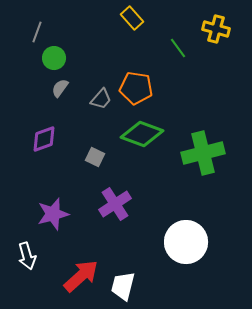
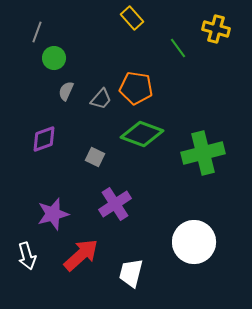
gray semicircle: moved 6 px right, 3 px down; rotated 12 degrees counterclockwise
white circle: moved 8 px right
red arrow: moved 21 px up
white trapezoid: moved 8 px right, 13 px up
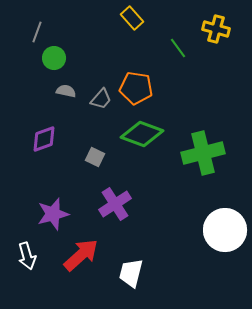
gray semicircle: rotated 78 degrees clockwise
white circle: moved 31 px right, 12 px up
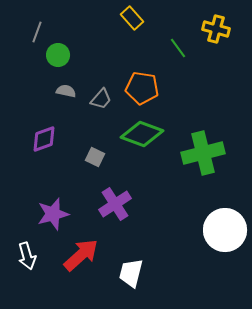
green circle: moved 4 px right, 3 px up
orange pentagon: moved 6 px right
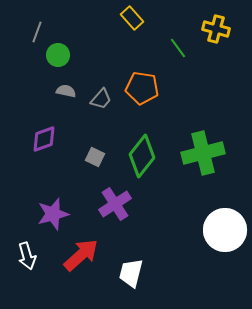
green diamond: moved 22 px down; rotated 72 degrees counterclockwise
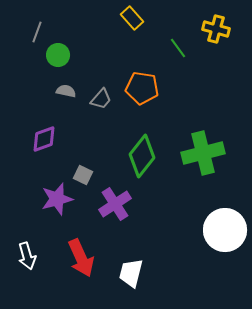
gray square: moved 12 px left, 18 px down
purple star: moved 4 px right, 15 px up
red arrow: moved 3 px down; rotated 108 degrees clockwise
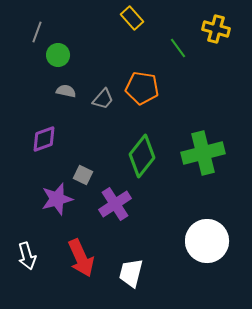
gray trapezoid: moved 2 px right
white circle: moved 18 px left, 11 px down
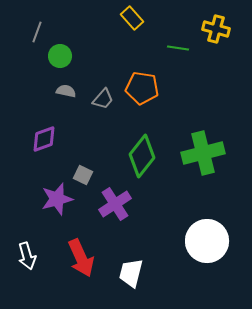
green line: rotated 45 degrees counterclockwise
green circle: moved 2 px right, 1 px down
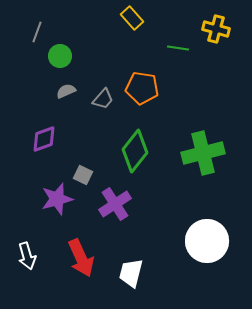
gray semicircle: rotated 36 degrees counterclockwise
green diamond: moved 7 px left, 5 px up
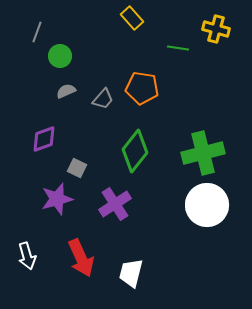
gray square: moved 6 px left, 7 px up
white circle: moved 36 px up
